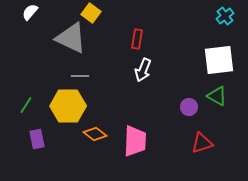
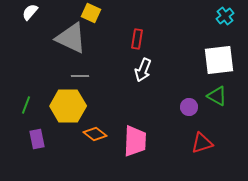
yellow square: rotated 12 degrees counterclockwise
green line: rotated 12 degrees counterclockwise
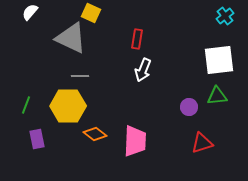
green triangle: rotated 35 degrees counterclockwise
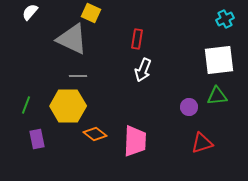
cyan cross: moved 3 px down; rotated 12 degrees clockwise
gray triangle: moved 1 px right, 1 px down
gray line: moved 2 px left
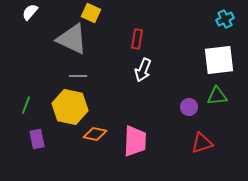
yellow hexagon: moved 2 px right, 1 px down; rotated 12 degrees clockwise
orange diamond: rotated 25 degrees counterclockwise
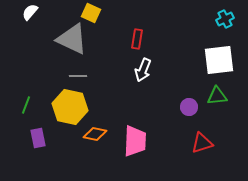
purple rectangle: moved 1 px right, 1 px up
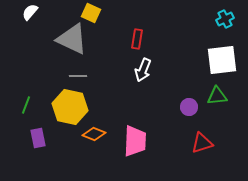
white square: moved 3 px right
orange diamond: moved 1 px left; rotated 10 degrees clockwise
